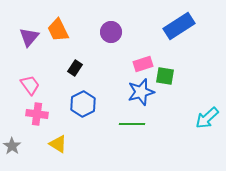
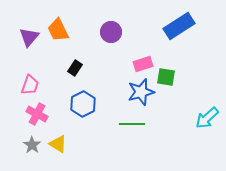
green square: moved 1 px right, 1 px down
pink trapezoid: rotated 55 degrees clockwise
pink cross: rotated 20 degrees clockwise
gray star: moved 20 px right, 1 px up
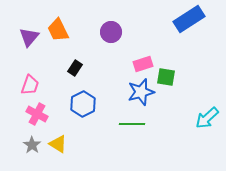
blue rectangle: moved 10 px right, 7 px up
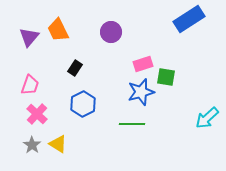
pink cross: rotated 15 degrees clockwise
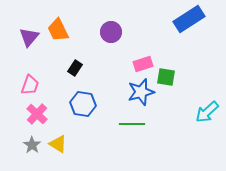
blue hexagon: rotated 25 degrees counterclockwise
cyan arrow: moved 6 px up
